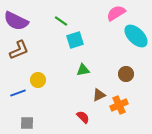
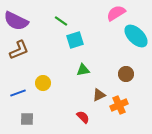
yellow circle: moved 5 px right, 3 px down
gray square: moved 4 px up
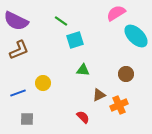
green triangle: rotated 16 degrees clockwise
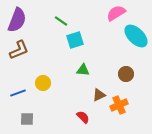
purple semicircle: moved 1 px right, 1 px up; rotated 95 degrees counterclockwise
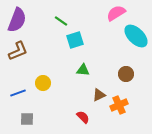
brown L-shape: moved 1 px left, 1 px down
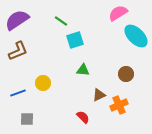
pink semicircle: moved 2 px right
purple semicircle: rotated 145 degrees counterclockwise
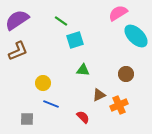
blue line: moved 33 px right, 11 px down; rotated 42 degrees clockwise
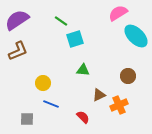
cyan square: moved 1 px up
brown circle: moved 2 px right, 2 px down
